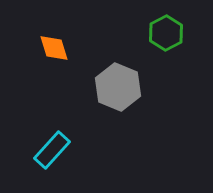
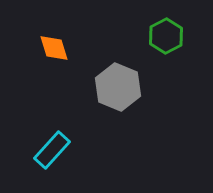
green hexagon: moved 3 px down
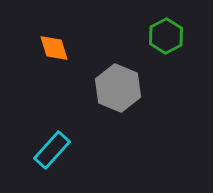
gray hexagon: moved 1 px down
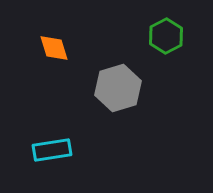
gray hexagon: rotated 21 degrees clockwise
cyan rectangle: rotated 39 degrees clockwise
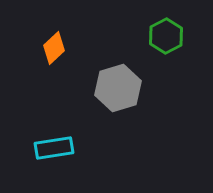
orange diamond: rotated 64 degrees clockwise
cyan rectangle: moved 2 px right, 2 px up
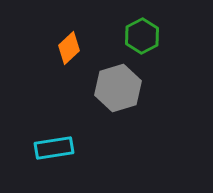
green hexagon: moved 24 px left
orange diamond: moved 15 px right
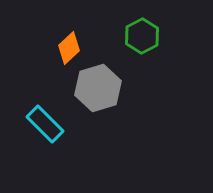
gray hexagon: moved 20 px left
cyan rectangle: moved 9 px left, 24 px up; rotated 54 degrees clockwise
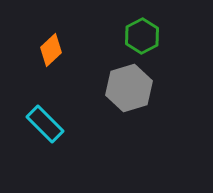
orange diamond: moved 18 px left, 2 px down
gray hexagon: moved 31 px right
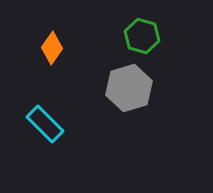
green hexagon: rotated 16 degrees counterclockwise
orange diamond: moved 1 px right, 2 px up; rotated 12 degrees counterclockwise
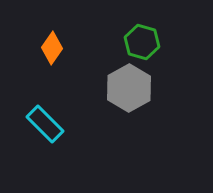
green hexagon: moved 6 px down
gray hexagon: rotated 12 degrees counterclockwise
